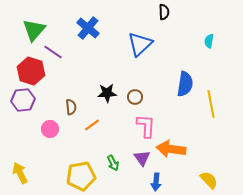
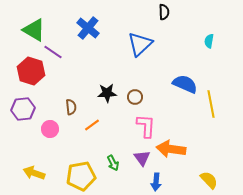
green triangle: rotated 40 degrees counterclockwise
blue semicircle: rotated 75 degrees counterclockwise
purple hexagon: moved 9 px down
yellow arrow: moved 14 px right; rotated 45 degrees counterclockwise
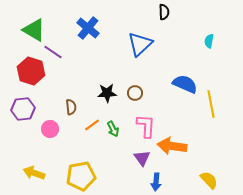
brown circle: moved 4 px up
orange arrow: moved 1 px right, 3 px up
green arrow: moved 34 px up
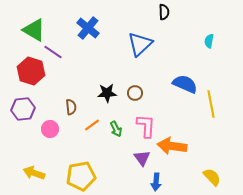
green arrow: moved 3 px right
yellow semicircle: moved 3 px right, 3 px up
